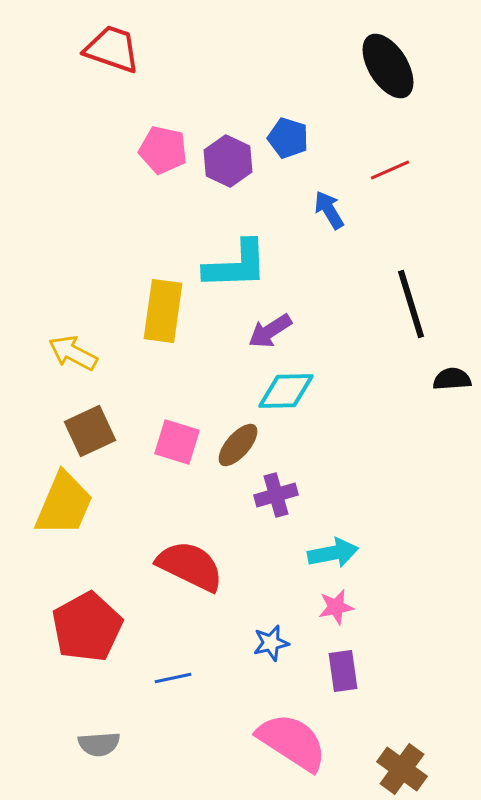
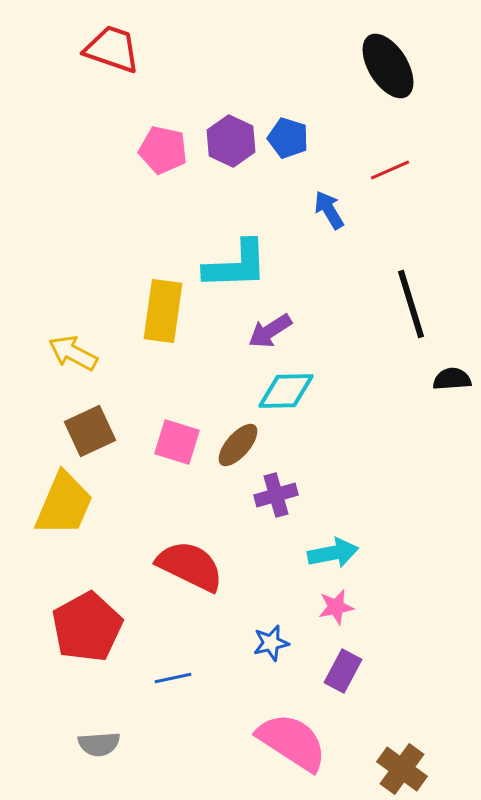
purple hexagon: moved 3 px right, 20 px up
purple rectangle: rotated 36 degrees clockwise
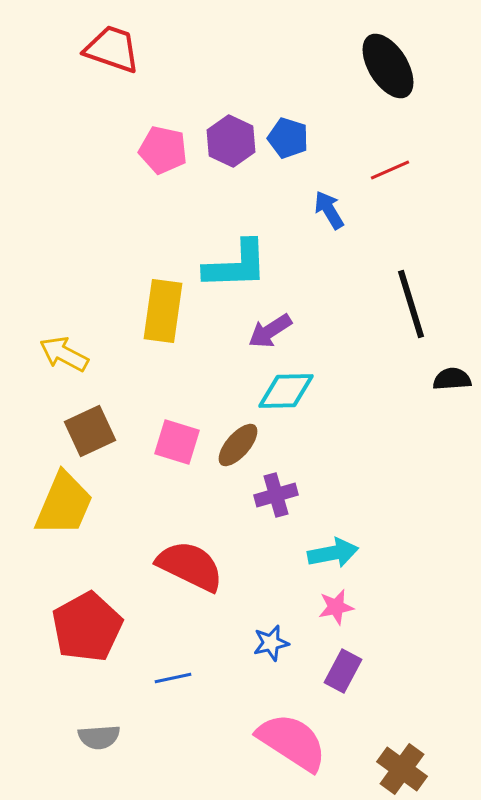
yellow arrow: moved 9 px left, 1 px down
gray semicircle: moved 7 px up
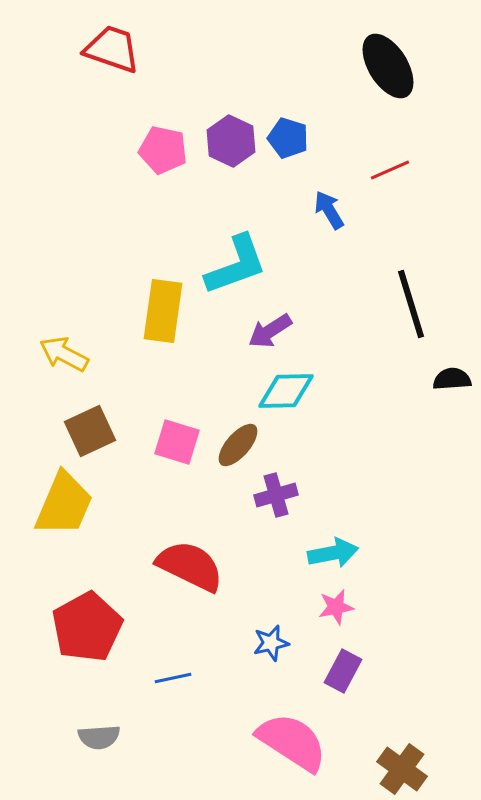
cyan L-shape: rotated 18 degrees counterclockwise
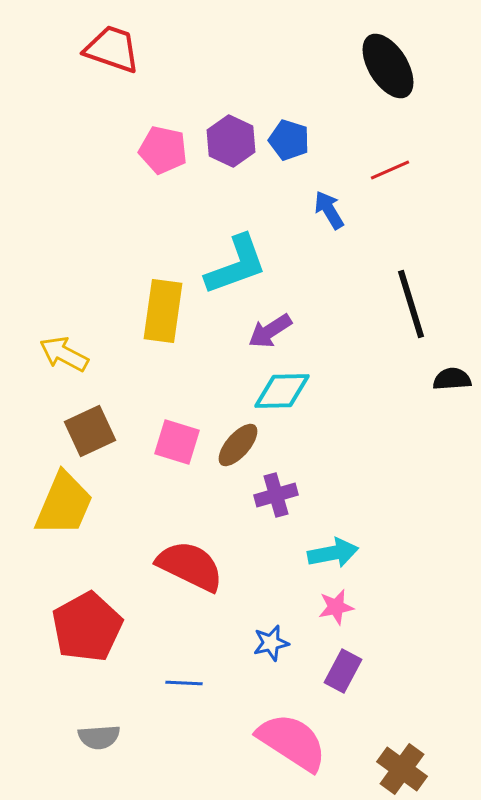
blue pentagon: moved 1 px right, 2 px down
cyan diamond: moved 4 px left
blue line: moved 11 px right, 5 px down; rotated 15 degrees clockwise
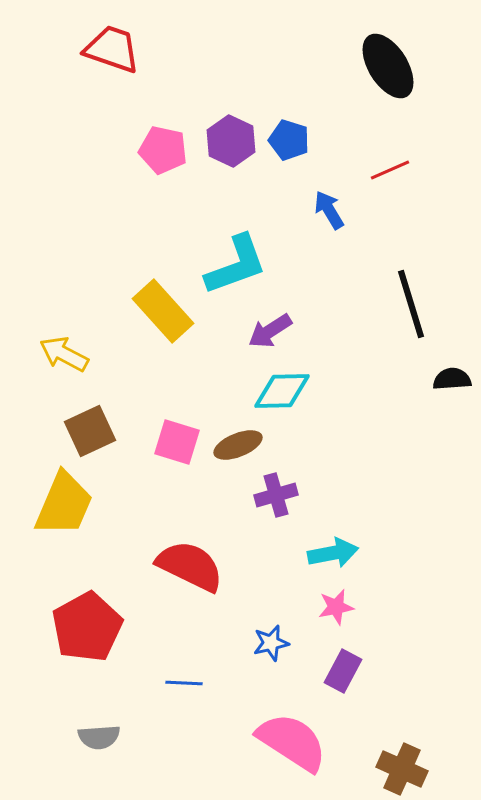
yellow rectangle: rotated 50 degrees counterclockwise
brown ellipse: rotated 27 degrees clockwise
brown cross: rotated 12 degrees counterclockwise
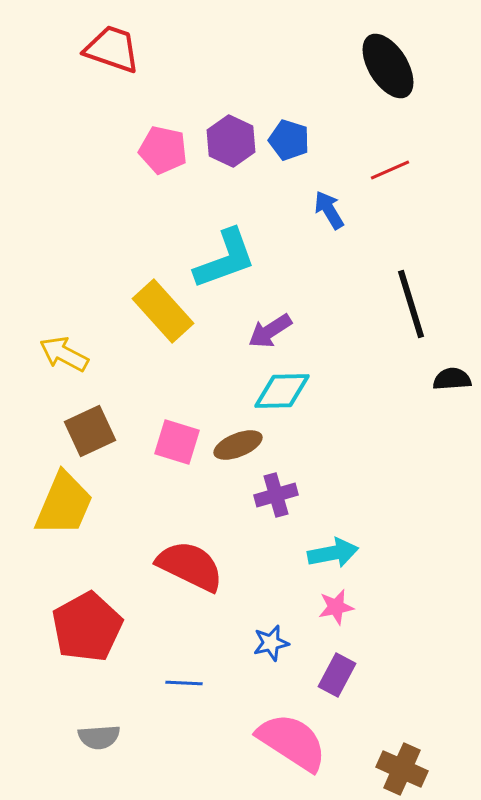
cyan L-shape: moved 11 px left, 6 px up
purple rectangle: moved 6 px left, 4 px down
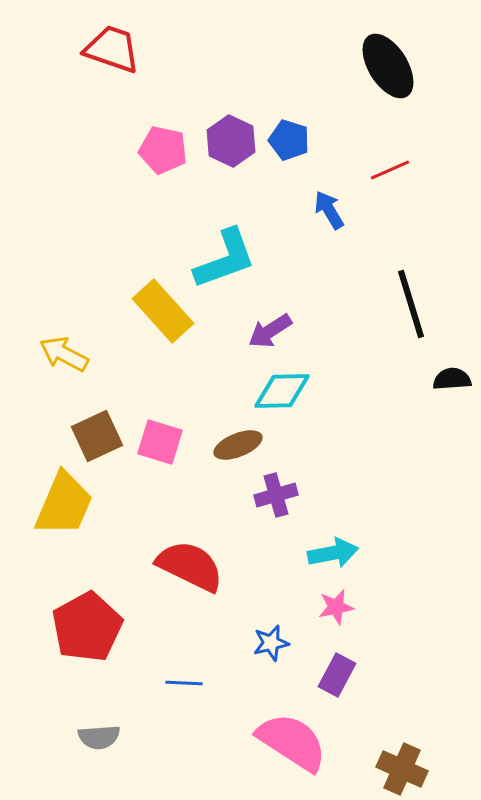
brown square: moved 7 px right, 5 px down
pink square: moved 17 px left
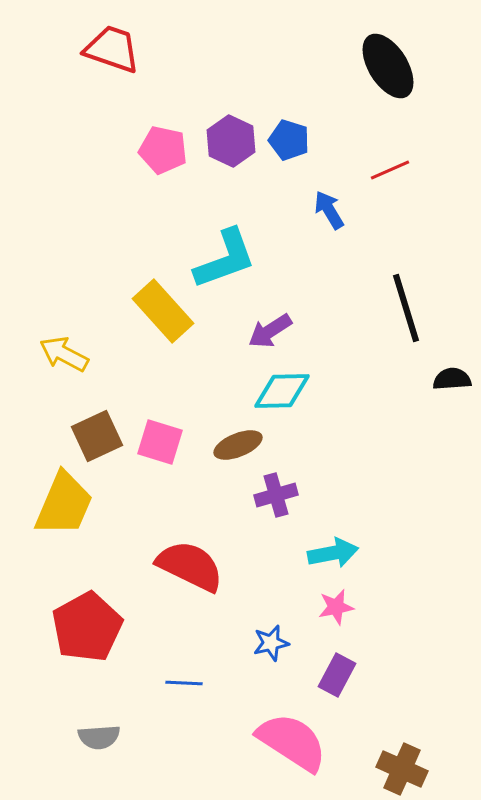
black line: moved 5 px left, 4 px down
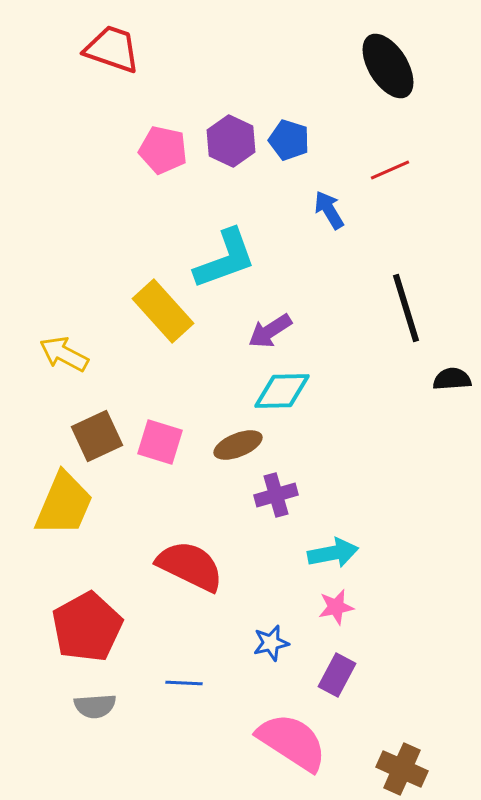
gray semicircle: moved 4 px left, 31 px up
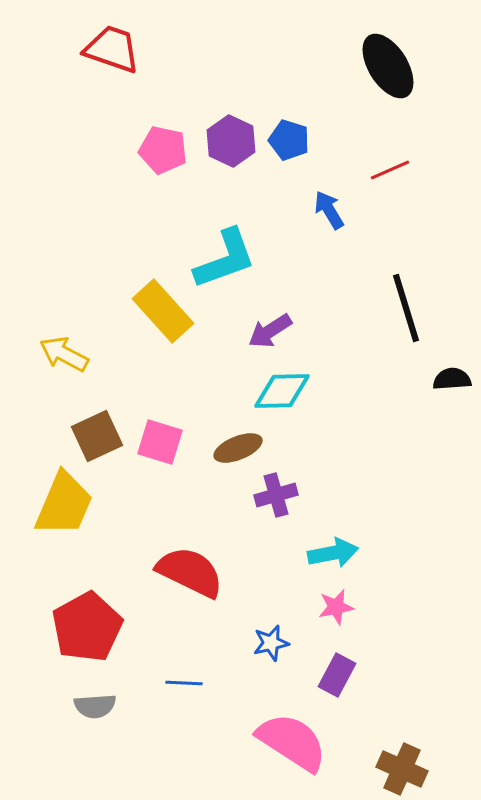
brown ellipse: moved 3 px down
red semicircle: moved 6 px down
